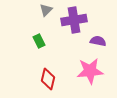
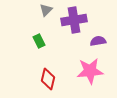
purple semicircle: rotated 21 degrees counterclockwise
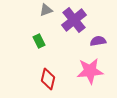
gray triangle: rotated 24 degrees clockwise
purple cross: rotated 30 degrees counterclockwise
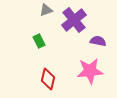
purple semicircle: rotated 21 degrees clockwise
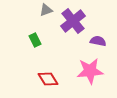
purple cross: moved 1 px left, 1 px down
green rectangle: moved 4 px left, 1 px up
red diamond: rotated 45 degrees counterclockwise
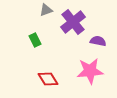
purple cross: moved 1 px down
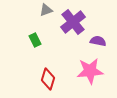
red diamond: rotated 50 degrees clockwise
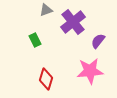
purple semicircle: rotated 63 degrees counterclockwise
red diamond: moved 2 px left
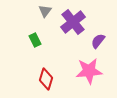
gray triangle: moved 1 px left, 1 px down; rotated 32 degrees counterclockwise
pink star: moved 1 px left
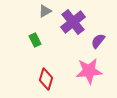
gray triangle: rotated 24 degrees clockwise
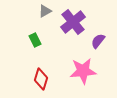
pink star: moved 6 px left
red diamond: moved 5 px left
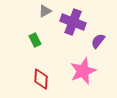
purple cross: rotated 30 degrees counterclockwise
pink star: rotated 16 degrees counterclockwise
red diamond: rotated 15 degrees counterclockwise
